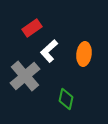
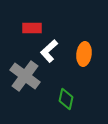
red rectangle: rotated 36 degrees clockwise
gray cross: rotated 12 degrees counterclockwise
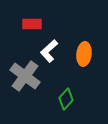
red rectangle: moved 4 px up
green diamond: rotated 30 degrees clockwise
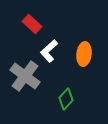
red rectangle: rotated 42 degrees clockwise
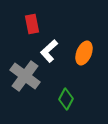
red rectangle: rotated 36 degrees clockwise
orange ellipse: moved 1 px up; rotated 15 degrees clockwise
green diamond: rotated 15 degrees counterclockwise
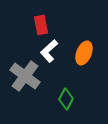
red rectangle: moved 9 px right, 1 px down
